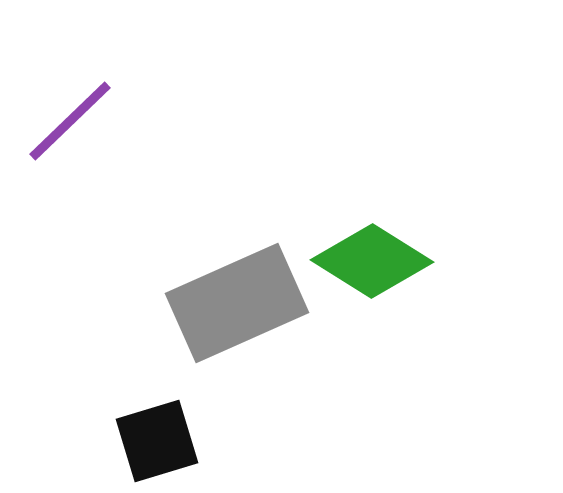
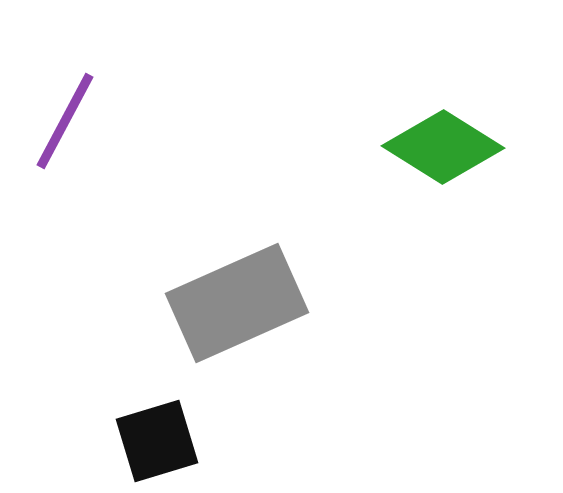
purple line: moved 5 px left; rotated 18 degrees counterclockwise
green diamond: moved 71 px right, 114 px up
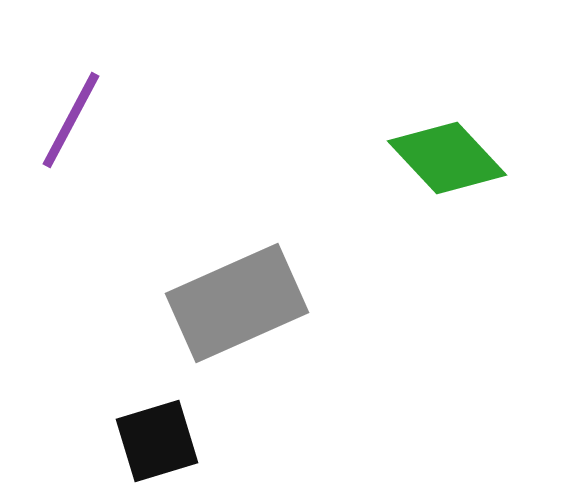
purple line: moved 6 px right, 1 px up
green diamond: moved 4 px right, 11 px down; rotated 15 degrees clockwise
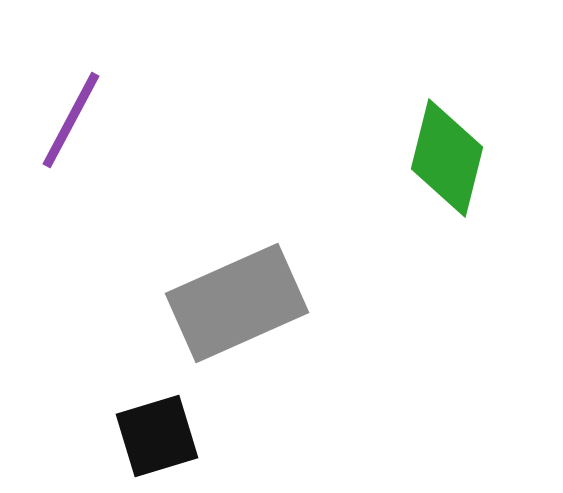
green diamond: rotated 57 degrees clockwise
black square: moved 5 px up
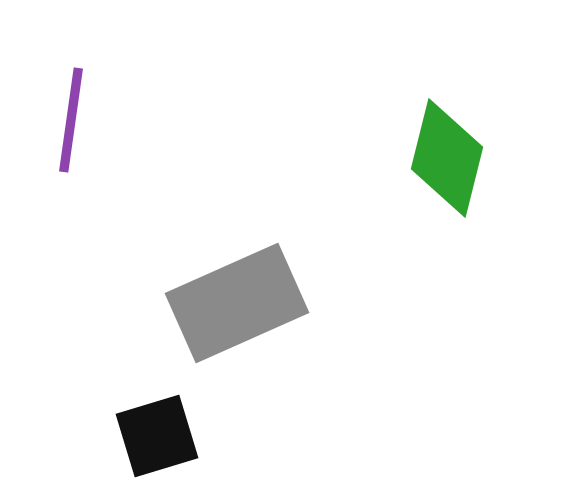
purple line: rotated 20 degrees counterclockwise
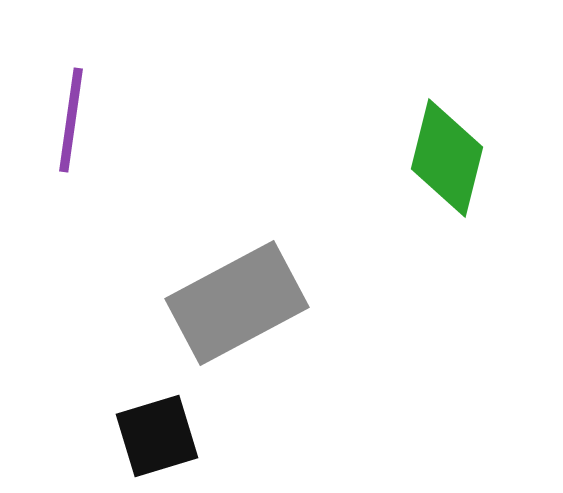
gray rectangle: rotated 4 degrees counterclockwise
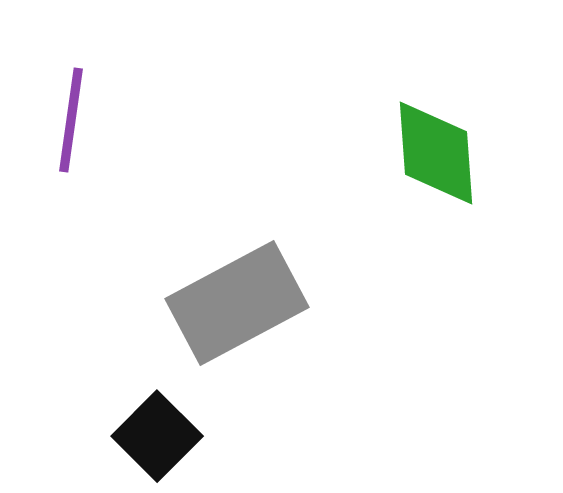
green diamond: moved 11 px left, 5 px up; rotated 18 degrees counterclockwise
black square: rotated 28 degrees counterclockwise
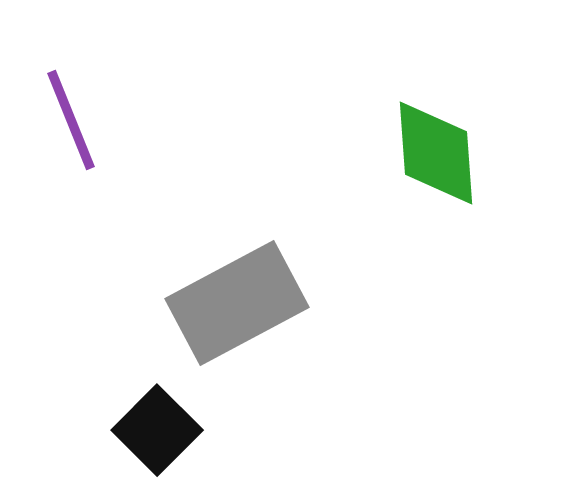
purple line: rotated 30 degrees counterclockwise
black square: moved 6 px up
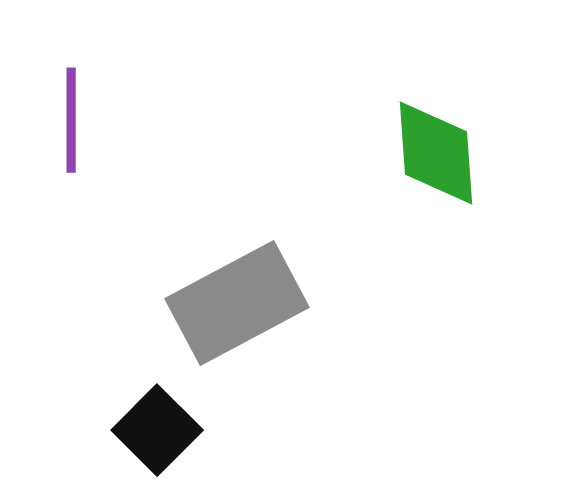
purple line: rotated 22 degrees clockwise
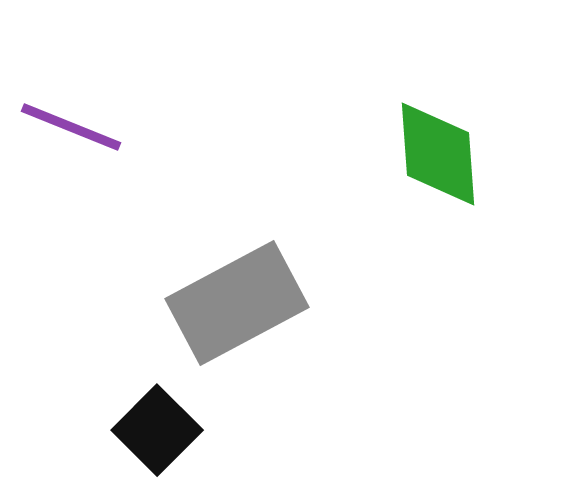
purple line: moved 7 px down; rotated 68 degrees counterclockwise
green diamond: moved 2 px right, 1 px down
